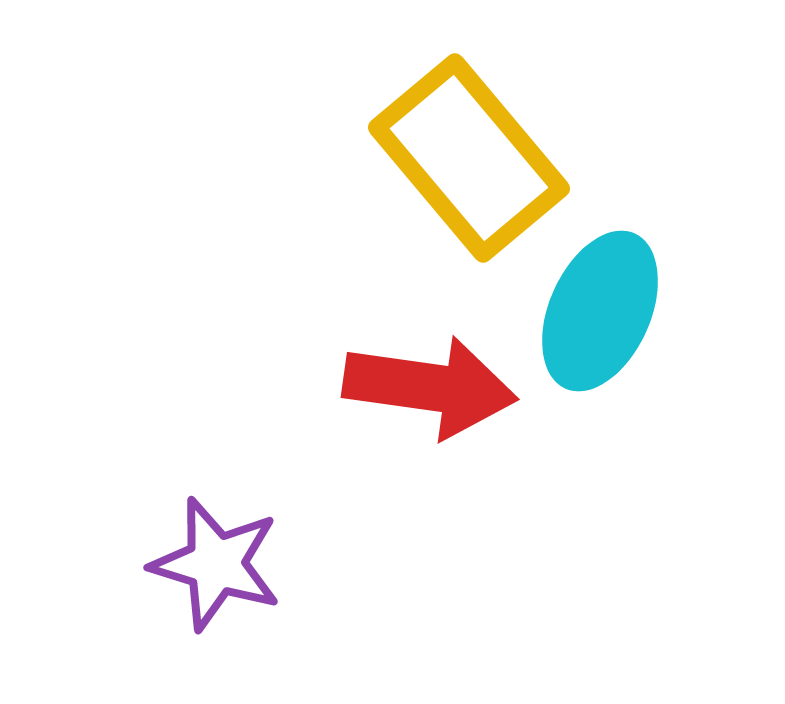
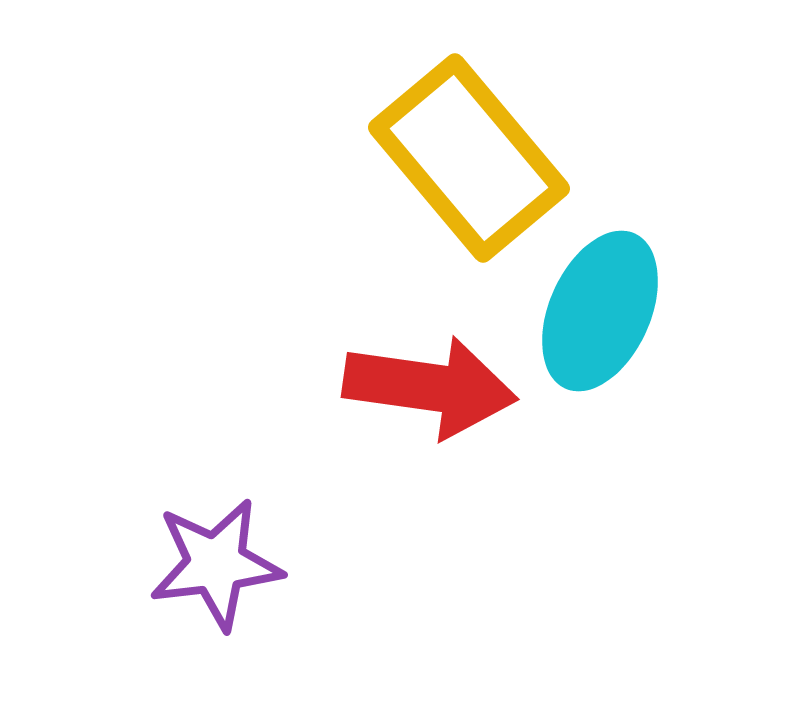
purple star: rotated 24 degrees counterclockwise
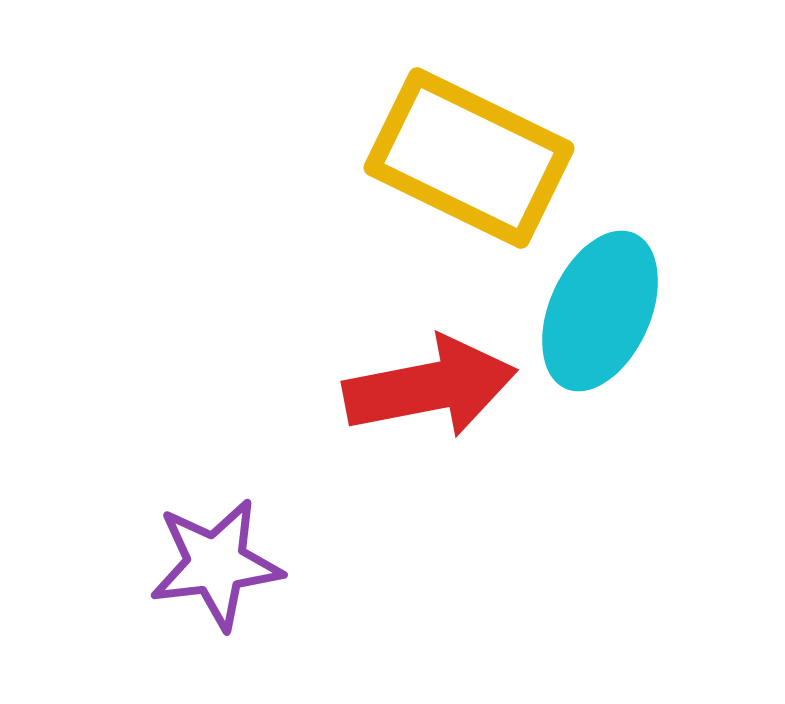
yellow rectangle: rotated 24 degrees counterclockwise
red arrow: rotated 19 degrees counterclockwise
